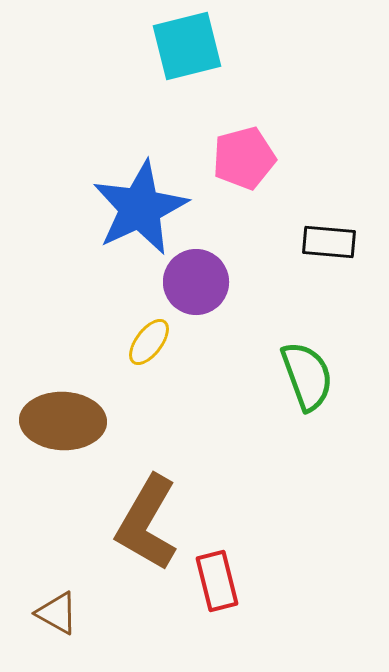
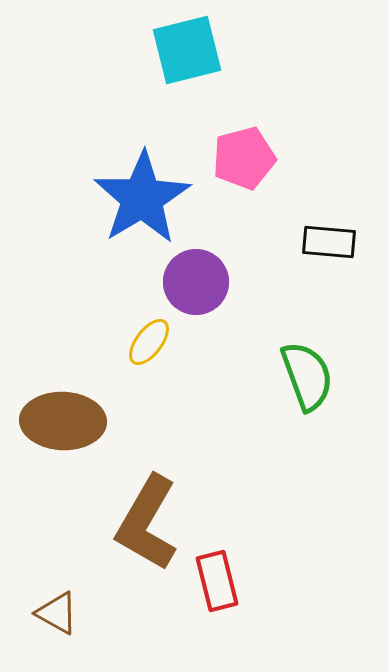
cyan square: moved 4 px down
blue star: moved 2 px right, 10 px up; rotated 6 degrees counterclockwise
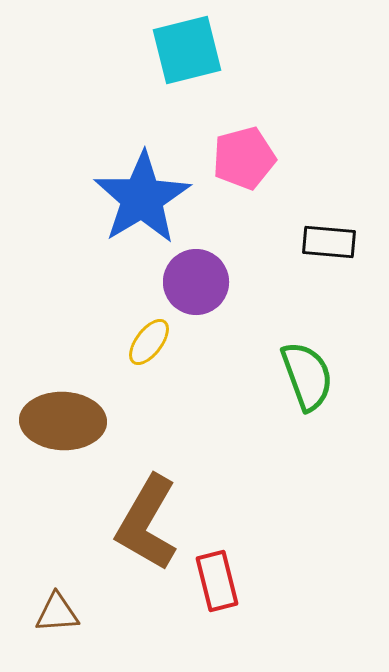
brown triangle: rotated 33 degrees counterclockwise
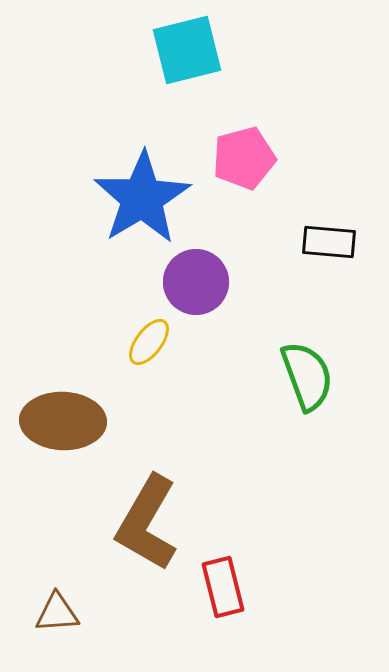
red rectangle: moved 6 px right, 6 px down
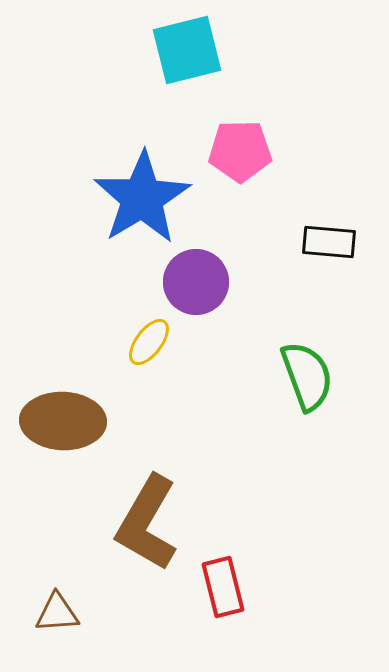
pink pentagon: moved 4 px left, 7 px up; rotated 14 degrees clockwise
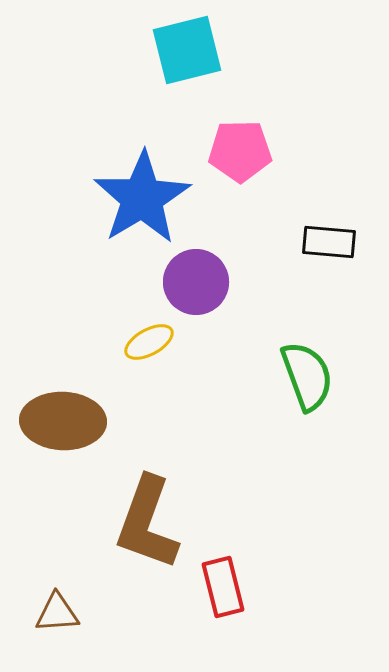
yellow ellipse: rotated 24 degrees clockwise
brown L-shape: rotated 10 degrees counterclockwise
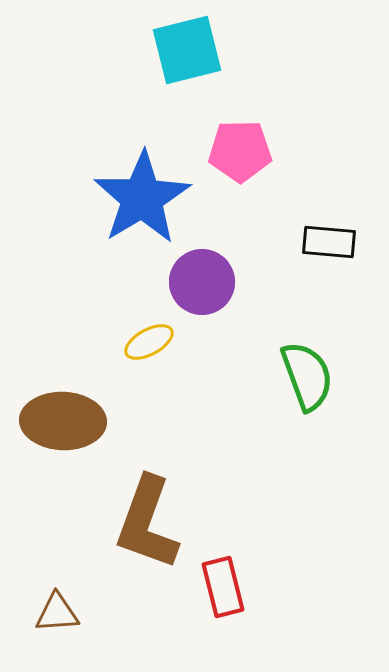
purple circle: moved 6 px right
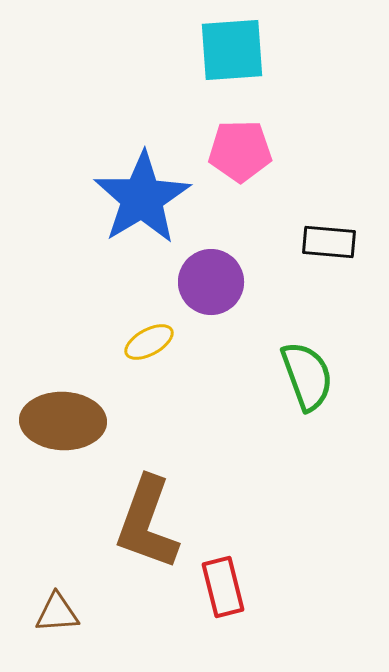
cyan square: moved 45 px right; rotated 10 degrees clockwise
purple circle: moved 9 px right
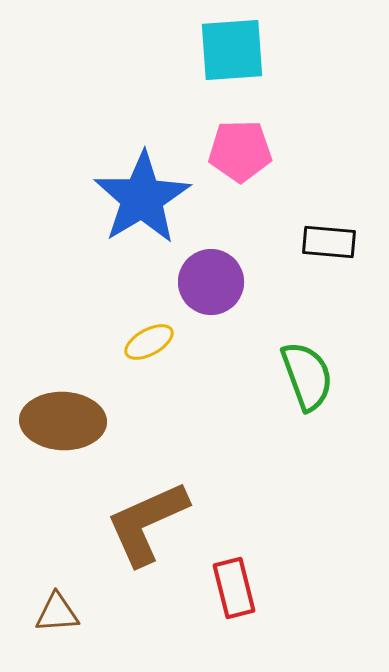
brown L-shape: rotated 46 degrees clockwise
red rectangle: moved 11 px right, 1 px down
